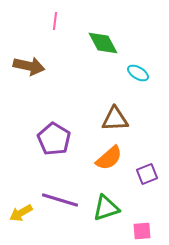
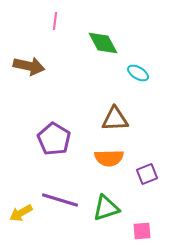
orange semicircle: rotated 40 degrees clockwise
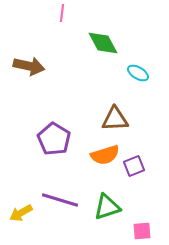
pink line: moved 7 px right, 8 px up
orange semicircle: moved 4 px left, 3 px up; rotated 16 degrees counterclockwise
purple square: moved 13 px left, 8 px up
green triangle: moved 1 px right, 1 px up
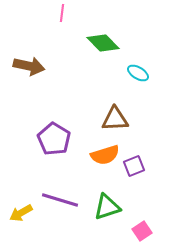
green diamond: rotated 16 degrees counterclockwise
pink square: rotated 30 degrees counterclockwise
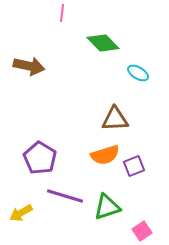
purple pentagon: moved 14 px left, 19 px down
purple line: moved 5 px right, 4 px up
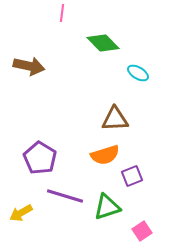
purple square: moved 2 px left, 10 px down
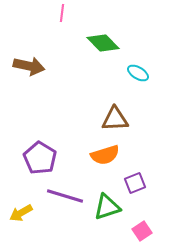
purple square: moved 3 px right, 7 px down
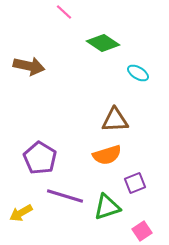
pink line: moved 2 px right, 1 px up; rotated 54 degrees counterclockwise
green diamond: rotated 12 degrees counterclockwise
brown triangle: moved 1 px down
orange semicircle: moved 2 px right
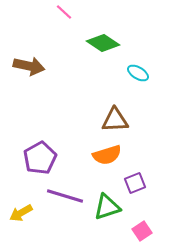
purple pentagon: rotated 12 degrees clockwise
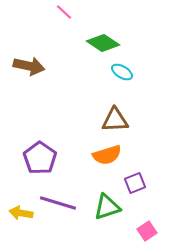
cyan ellipse: moved 16 px left, 1 px up
purple pentagon: rotated 8 degrees counterclockwise
purple line: moved 7 px left, 7 px down
yellow arrow: rotated 40 degrees clockwise
pink square: moved 5 px right
